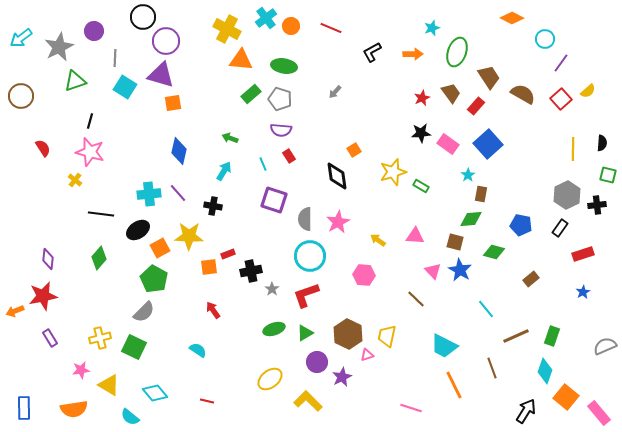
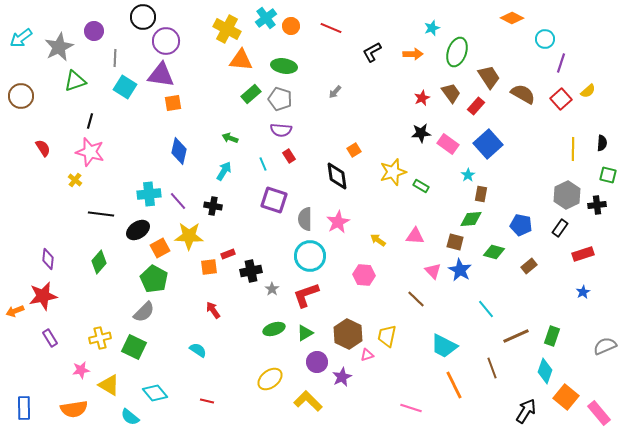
purple line at (561, 63): rotated 18 degrees counterclockwise
purple triangle at (161, 75): rotated 8 degrees counterclockwise
purple line at (178, 193): moved 8 px down
green diamond at (99, 258): moved 4 px down
brown rectangle at (531, 279): moved 2 px left, 13 px up
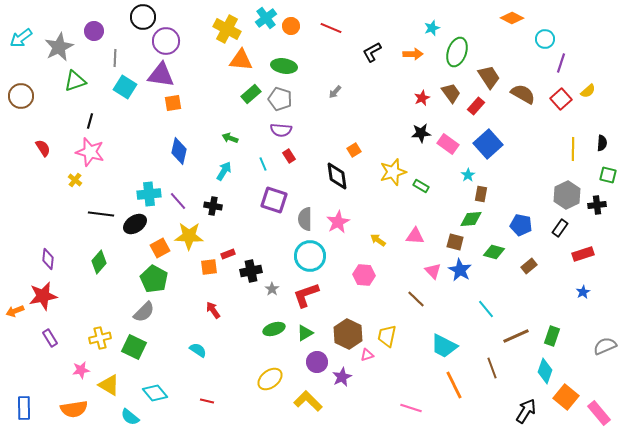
black ellipse at (138, 230): moved 3 px left, 6 px up
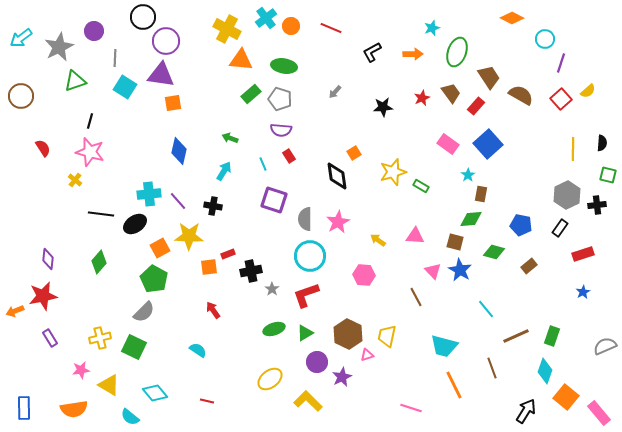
brown semicircle at (523, 94): moved 2 px left, 1 px down
black star at (421, 133): moved 38 px left, 26 px up
orange square at (354, 150): moved 3 px down
brown line at (416, 299): moved 2 px up; rotated 18 degrees clockwise
cyan trapezoid at (444, 346): rotated 12 degrees counterclockwise
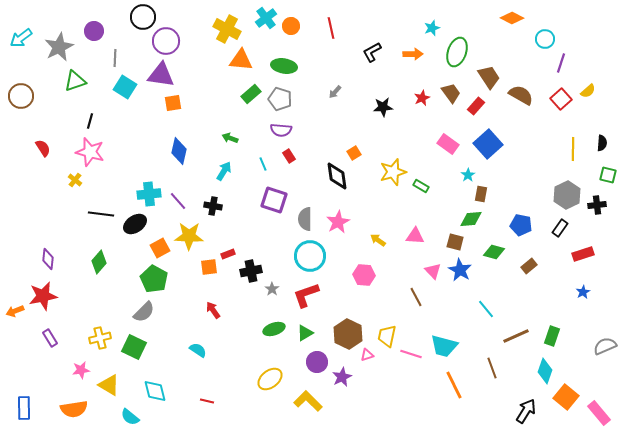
red line at (331, 28): rotated 55 degrees clockwise
cyan diamond at (155, 393): moved 2 px up; rotated 25 degrees clockwise
pink line at (411, 408): moved 54 px up
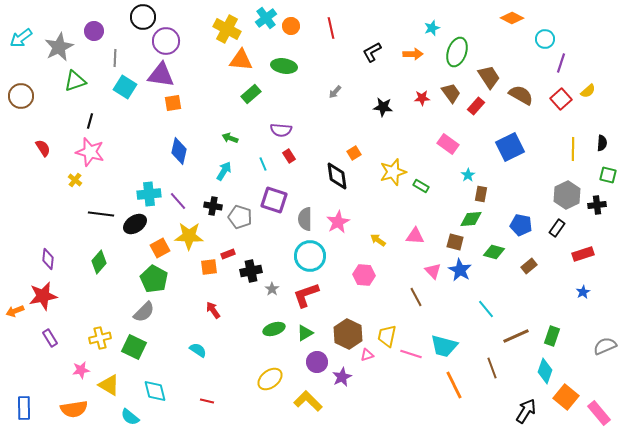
red star at (422, 98): rotated 21 degrees clockwise
gray pentagon at (280, 99): moved 40 px left, 118 px down
black star at (383, 107): rotated 12 degrees clockwise
blue square at (488, 144): moved 22 px right, 3 px down; rotated 16 degrees clockwise
black rectangle at (560, 228): moved 3 px left
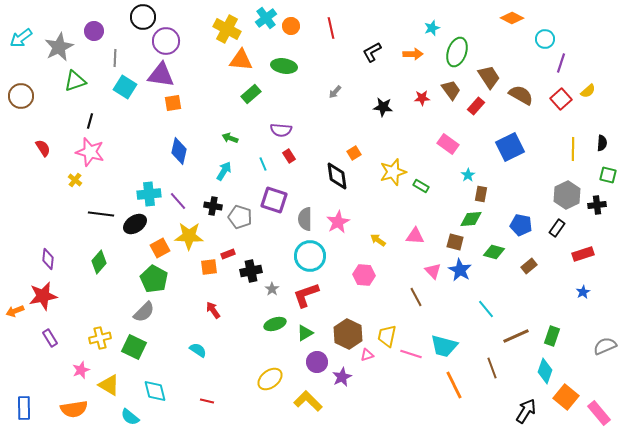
brown trapezoid at (451, 93): moved 3 px up
green ellipse at (274, 329): moved 1 px right, 5 px up
pink star at (81, 370): rotated 12 degrees counterclockwise
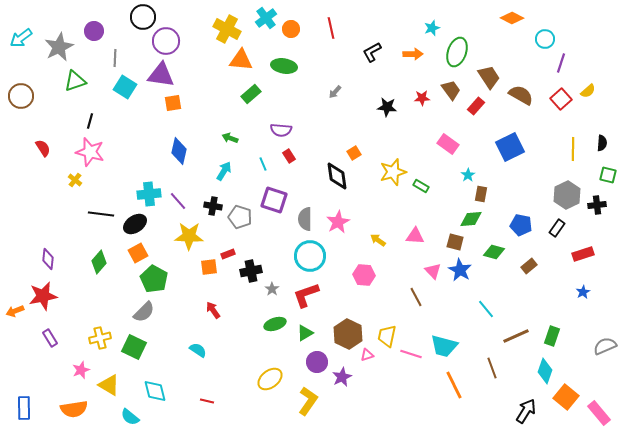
orange circle at (291, 26): moved 3 px down
black star at (383, 107): moved 4 px right
orange square at (160, 248): moved 22 px left, 5 px down
yellow L-shape at (308, 401): rotated 80 degrees clockwise
